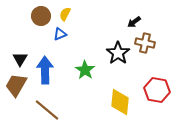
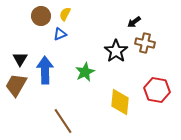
black star: moved 2 px left, 2 px up
green star: moved 2 px down; rotated 12 degrees clockwise
brown line: moved 16 px right, 11 px down; rotated 16 degrees clockwise
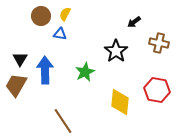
blue triangle: rotated 32 degrees clockwise
brown cross: moved 14 px right
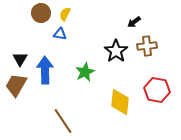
brown circle: moved 3 px up
brown cross: moved 12 px left, 3 px down; rotated 18 degrees counterclockwise
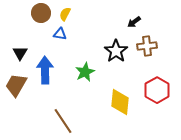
black triangle: moved 6 px up
red hexagon: rotated 20 degrees clockwise
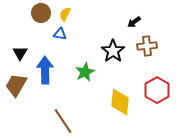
black star: moved 3 px left
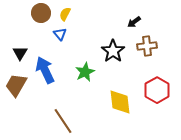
blue triangle: rotated 40 degrees clockwise
blue arrow: rotated 24 degrees counterclockwise
yellow diamond: rotated 12 degrees counterclockwise
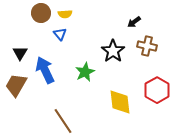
yellow semicircle: rotated 120 degrees counterclockwise
brown cross: rotated 18 degrees clockwise
